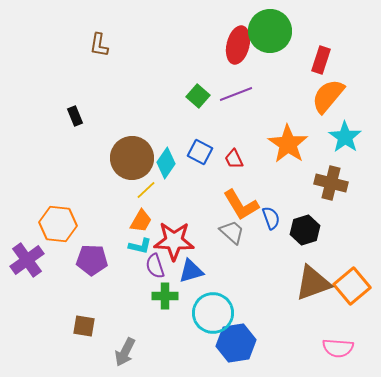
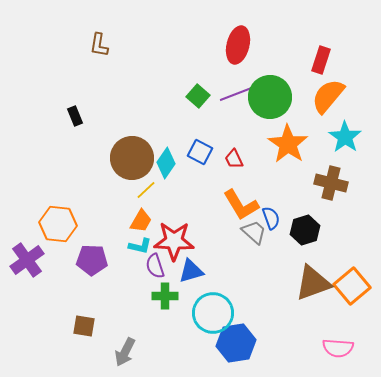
green circle: moved 66 px down
gray trapezoid: moved 22 px right
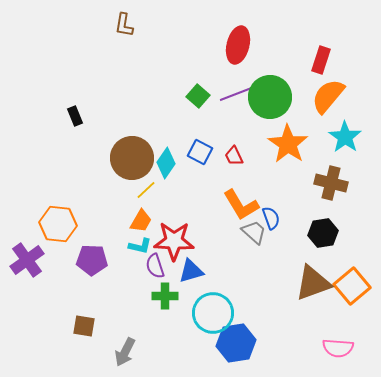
brown L-shape: moved 25 px right, 20 px up
red trapezoid: moved 3 px up
black hexagon: moved 18 px right, 3 px down; rotated 8 degrees clockwise
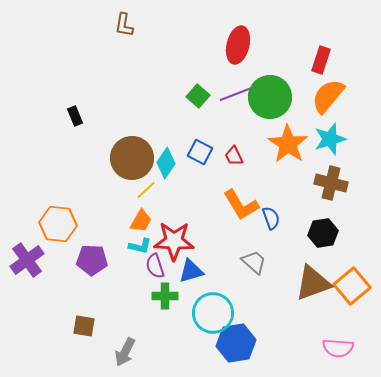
cyan star: moved 15 px left, 2 px down; rotated 20 degrees clockwise
gray trapezoid: moved 30 px down
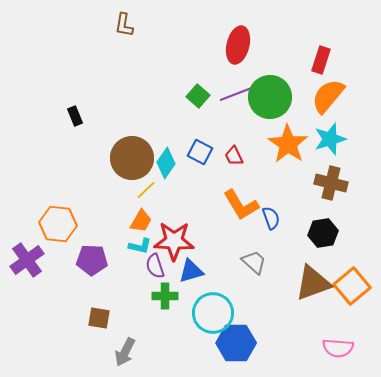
brown square: moved 15 px right, 8 px up
blue hexagon: rotated 9 degrees clockwise
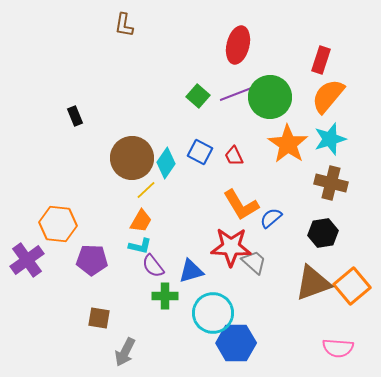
blue semicircle: rotated 110 degrees counterclockwise
red star: moved 57 px right, 6 px down
purple semicircle: moved 2 px left; rotated 20 degrees counterclockwise
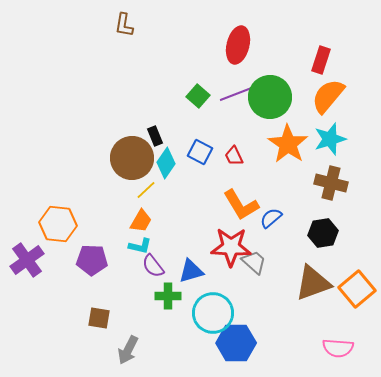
black rectangle: moved 80 px right, 20 px down
orange square: moved 5 px right, 3 px down
green cross: moved 3 px right
gray arrow: moved 3 px right, 2 px up
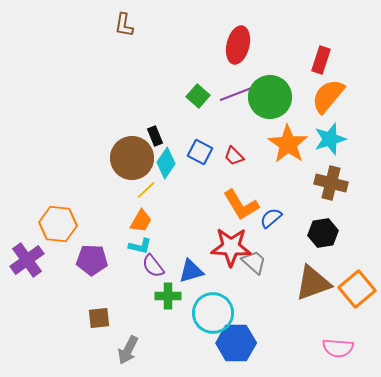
red trapezoid: rotated 20 degrees counterclockwise
brown square: rotated 15 degrees counterclockwise
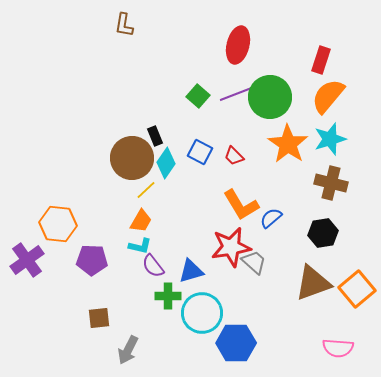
red star: rotated 12 degrees counterclockwise
cyan circle: moved 11 px left
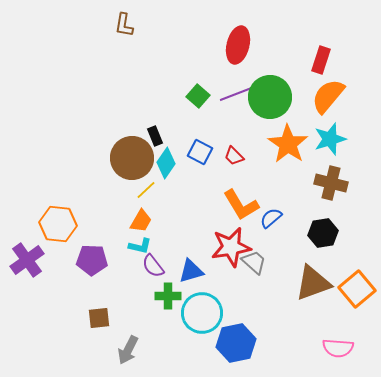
blue hexagon: rotated 12 degrees counterclockwise
